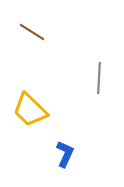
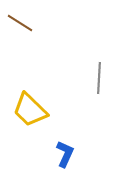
brown line: moved 12 px left, 9 px up
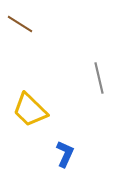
brown line: moved 1 px down
gray line: rotated 16 degrees counterclockwise
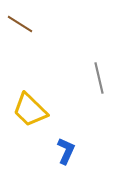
blue L-shape: moved 1 px right, 3 px up
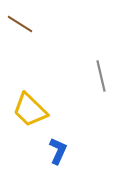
gray line: moved 2 px right, 2 px up
blue L-shape: moved 8 px left
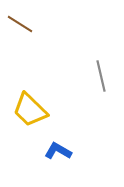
blue L-shape: rotated 84 degrees counterclockwise
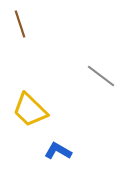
brown line: rotated 40 degrees clockwise
gray line: rotated 40 degrees counterclockwise
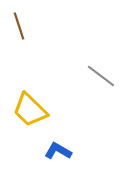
brown line: moved 1 px left, 2 px down
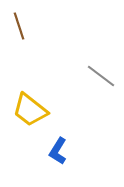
yellow trapezoid: rotated 6 degrees counterclockwise
blue L-shape: rotated 88 degrees counterclockwise
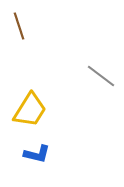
yellow trapezoid: rotated 96 degrees counterclockwise
blue L-shape: moved 21 px left, 3 px down; rotated 108 degrees counterclockwise
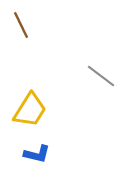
brown line: moved 2 px right, 1 px up; rotated 8 degrees counterclockwise
